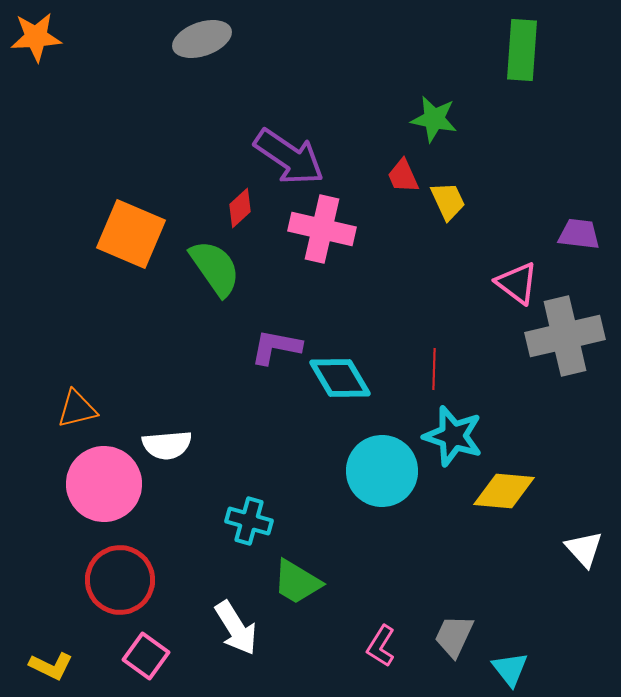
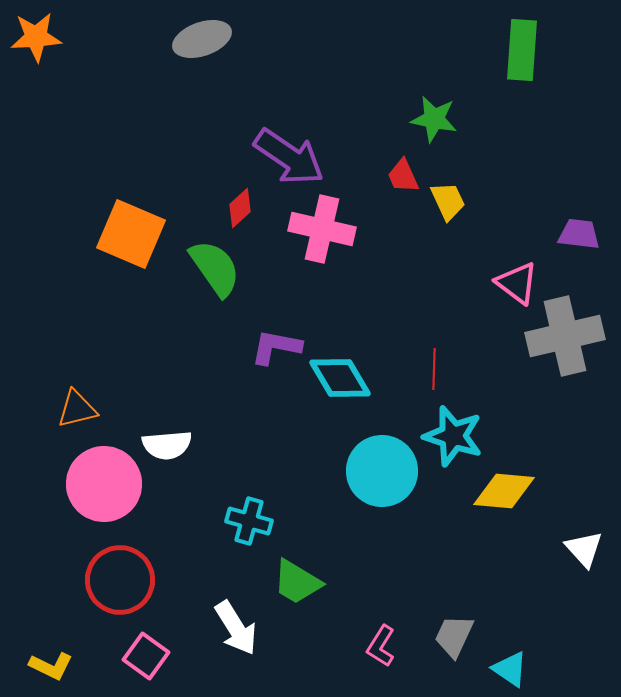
cyan triangle: rotated 18 degrees counterclockwise
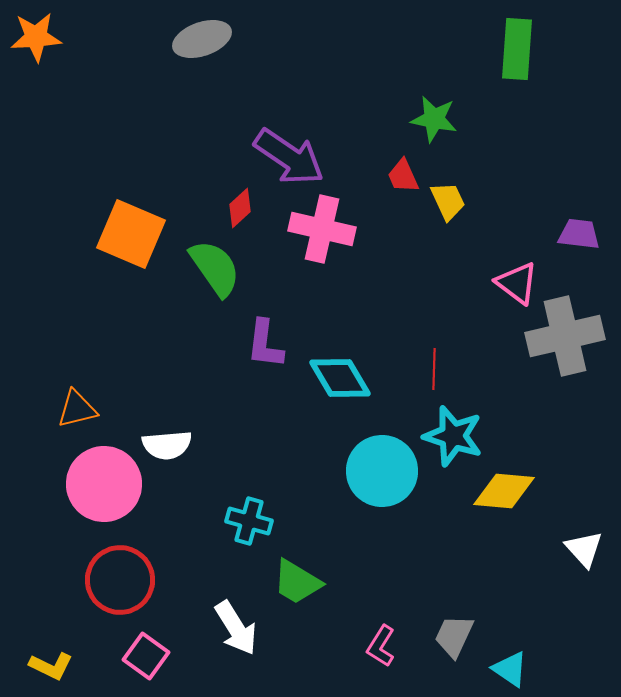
green rectangle: moved 5 px left, 1 px up
purple L-shape: moved 11 px left, 3 px up; rotated 94 degrees counterclockwise
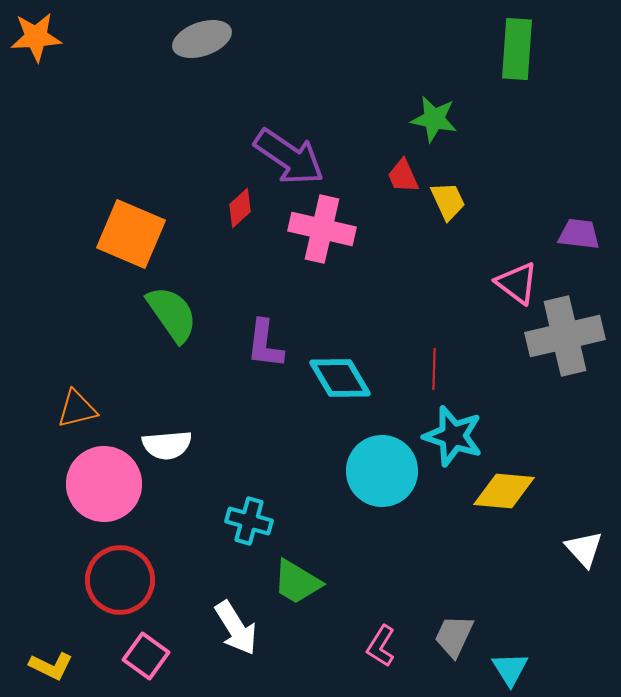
green semicircle: moved 43 px left, 46 px down
cyan triangle: rotated 24 degrees clockwise
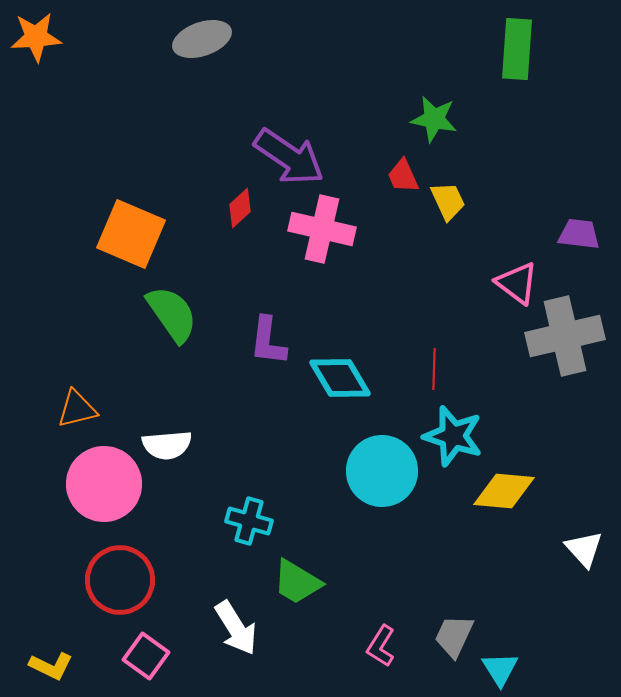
purple L-shape: moved 3 px right, 3 px up
cyan triangle: moved 10 px left
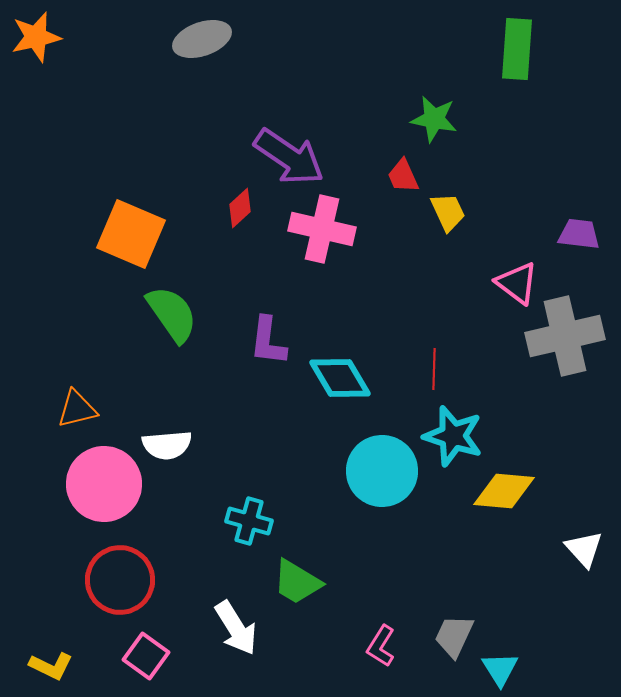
orange star: rotated 9 degrees counterclockwise
yellow trapezoid: moved 11 px down
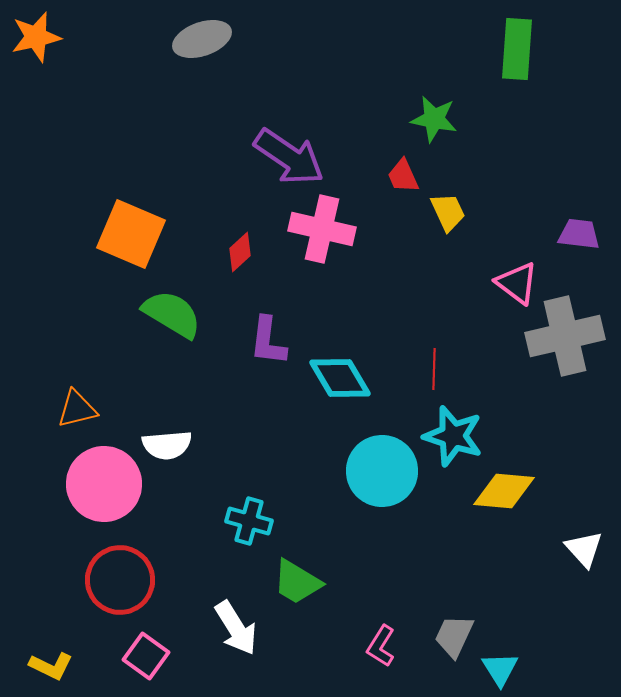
red diamond: moved 44 px down
green semicircle: rotated 24 degrees counterclockwise
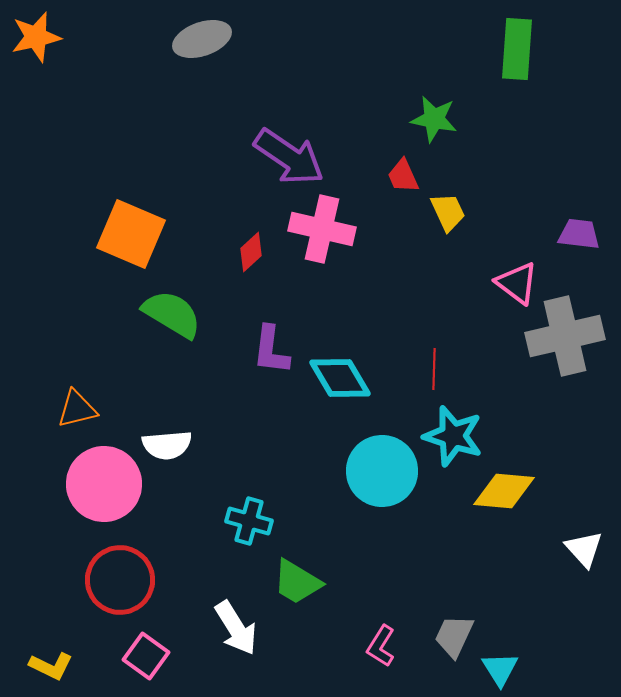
red diamond: moved 11 px right
purple L-shape: moved 3 px right, 9 px down
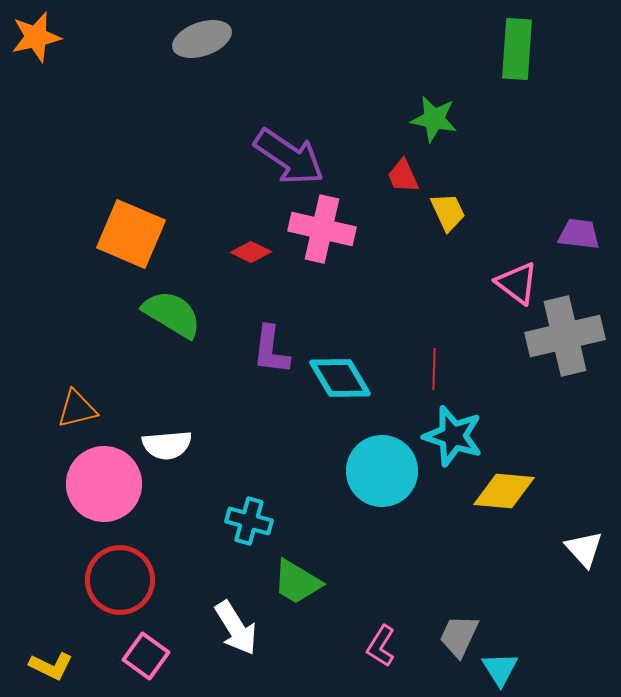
red diamond: rotated 69 degrees clockwise
gray trapezoid: moved 5 px right
